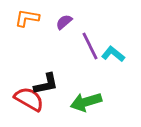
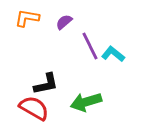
red semicircle: moved 5 px right, 9 px down
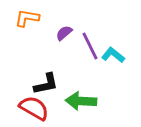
purple semicircle: moved 11 px down
cyan L-shape: moved 1 px down
green arrow: moved 5 px left, 1 px up; rotated 20 degrees clockwise
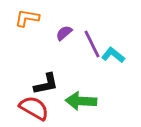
purple line: moved 2 px right, 2 px up
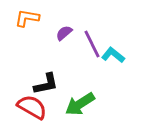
green arrow: moved 1 px left, 3 px down; rotated 36 degrees counterclockwise
red semicircle: moved 2 px left, 1 px up
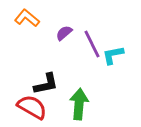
orange L-shape: rotated 30 degrees clockwise
cyan L-shape: rotated 50 degrees counterclockwise
green arrow: moved 1 px left; rotated 128 degrees clockwise
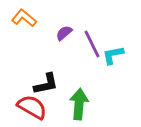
orange L-shape: moved 3 px left
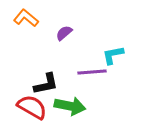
orange L-shape: moved 2 px right
purple line: moved 28 px down; rotated 68 degrees counterclockwise
green arrow: moved 9 px left, 2 px down; rotated 96 degrees clockwise
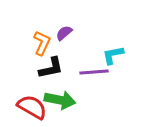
orange L-shape: moved 16 px right, 25 px down; rotated 75 degrees clockwise
purple line: moved 2 px right
black L-shape: moved 5 px right, 16 px up
green arrow: moved 10 px left, 6 px up
